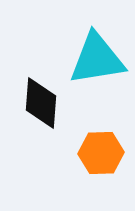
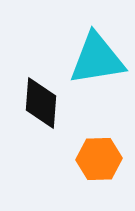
orange hexagon: moved 2 px left, 6 px down
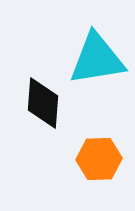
black diamond: moved 2 px right
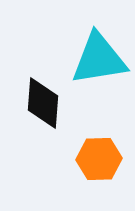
cyan triangle: moved 2 px right
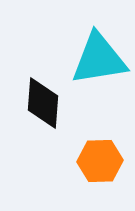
orange hexagon: moved 1 px right, 2 px down
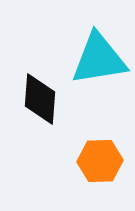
black diamond: moved 3 px left, 4 px up
